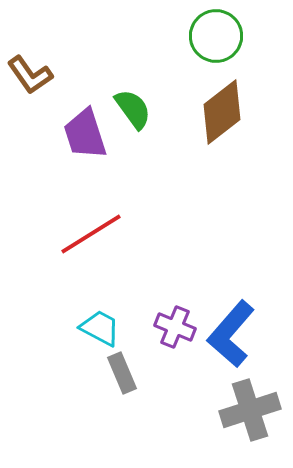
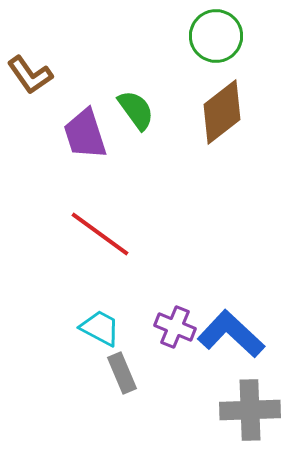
green semicircle: moved 3 px right, 1 px down
red line: moved 9 px right; rotated 68 degrees clockwise
blue L-shape: rotated 92 degrees clockwise
gray cross: rotated 16 degrees clockwise
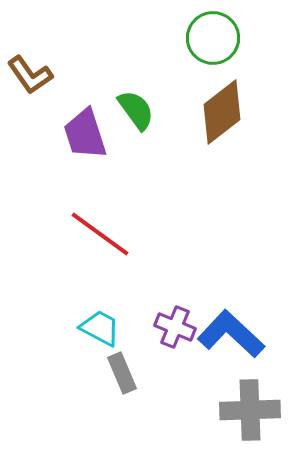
green circle: moved 3 px left, 2 px down
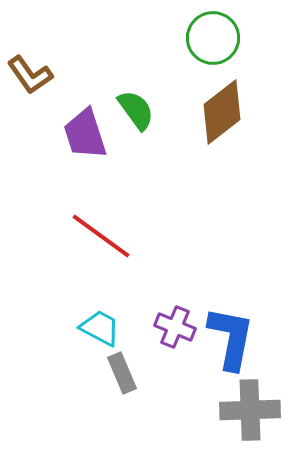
red line: moved 1 px right, 2 px down
blue L-shape: moved 4 px down; rotated 58 degrees clockwise
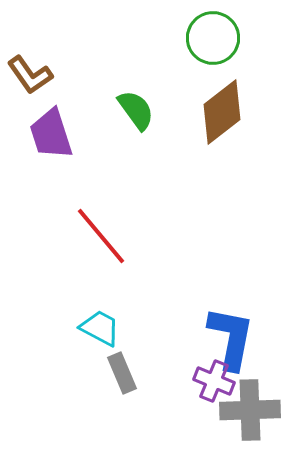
purple trapezoid: moved 34 px left
red line: rotated 14 degrees clockwise
purple cross: moved 39 px right, 54 px down
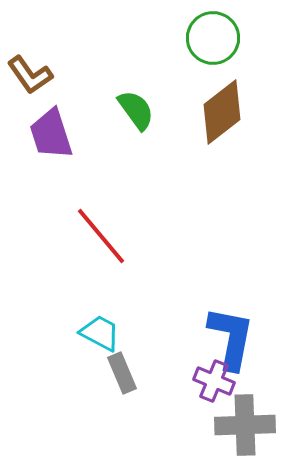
cyan trapezoid: moved 5 px down
gray cross: moved 5 px left, 15 px down
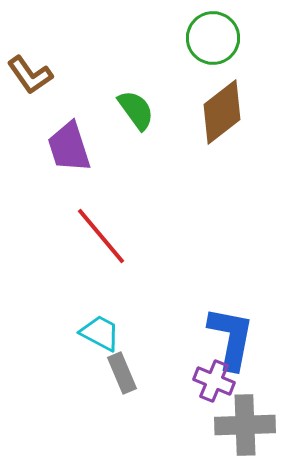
purple trapezoid: moved 18 px right, 13 px down
